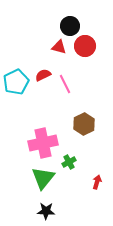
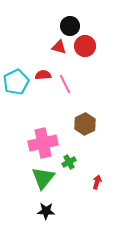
red semicircle: rotated 21 degrees clockwise
brown hexagon: moved 1 px right
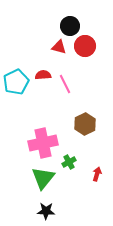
red arrow: moved 8 px up
